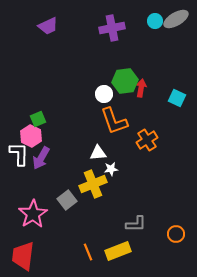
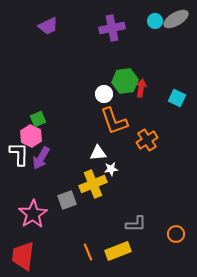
gray square: rotated 18 degrees clockwise
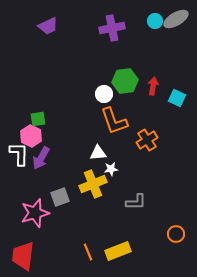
red arrow: moved 12 px right, 2 px up
green square: rotated 14 degrees clockwise
gray square: moved 7 px left, 3 px up
pink star: moved 2 px right, 1 px up; rotated 16 degrees clockwise
gray L-shape: moved 22 px up
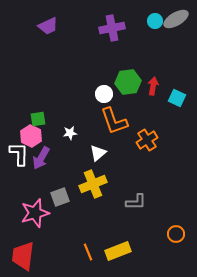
green hexagon: moved 3 px right, 1 px down
white triangle: rotated 36 degrees counterclockwise
white star: moved 41 px left, 36 px up
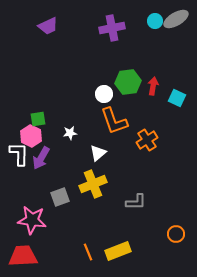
pink star: moved 3 px left, 7 px down; rotated 24 degrees clockwise
red trapezoid: rotated 80 degrees clockwise
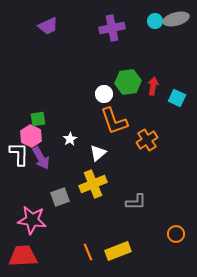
gray ellipse: rotated 15 degrees clockwise
white star: moved 6 px down; rotated 24 degrees counterclockwise
purple arrow: rotated 60 degrees counterclockwise
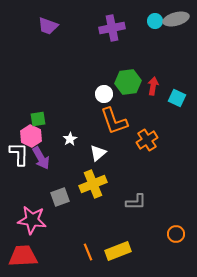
purple trapezoid: rotated 45 degrees clockwise
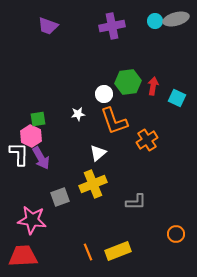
purple cross: moved 2 px up
white star: moved 8 px right, 25 px up; rotated 24 degrees clockwise
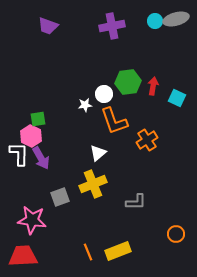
white star: moved 7 px right, 9 px up
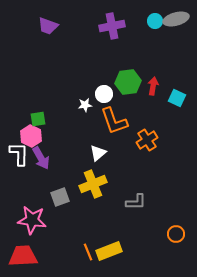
yellow rectangle: moved 9 px left
